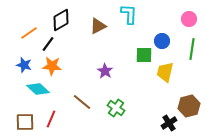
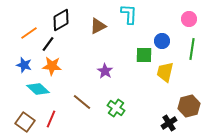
brown square: rotated 36 degrees clockwise
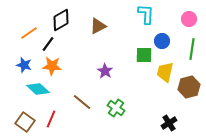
cyan L-shape: moved 17 px right
brown hexagon: moved 19 px up
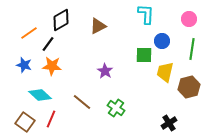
cyan diamond: moved 2 px right, 6 px down
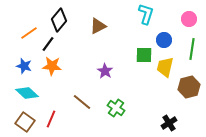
cyan L-shape: rotated 15 degrees clockwise
black diamond: moved 2 px left; rotated 20 degrees counterclockwise
blue circle: moved 2 px right, 1 px up
blue star: moved 1 px down
yellow trapezoid: moved 5 px up
cyan diamond: moved 13 px left, 2 px up
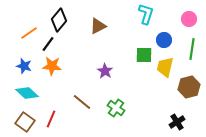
black cross: moved 8 px right, 1 px up
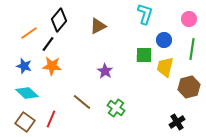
cyan L-shape: moved 1 px left
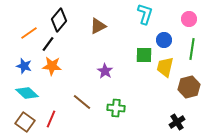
green cross: rotated 30 degrees counterclockwise
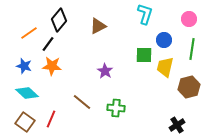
black cross: moved 3 px down
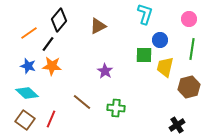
blue circle: moved 4 px left
blue star: moved 4 px right
brown square: moved 2 px up
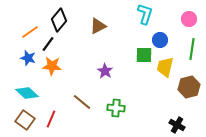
orange line: moved 1 px right, 1 px up
blue star: moved 8 px up
black cross: rotated 28 degrees counterclockwise
